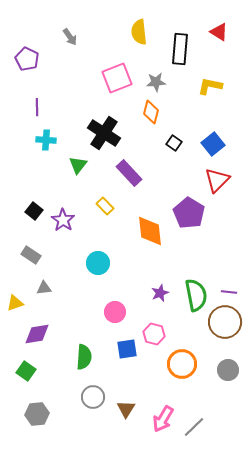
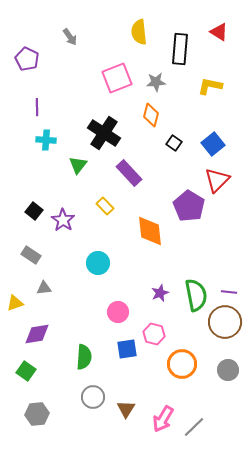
orange diamond at (151, 112): moved 3 px down
purple pentagon at (189, 213): moved 7 px up
pink circle at (115, 312): moved 3 px right
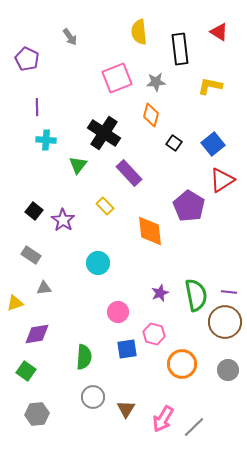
black rectangle at (180, 49): rotated 12 degrees counterclockwise
red triangle at (217, 180): moved 5 px right; rotated 12 degrees clockwise
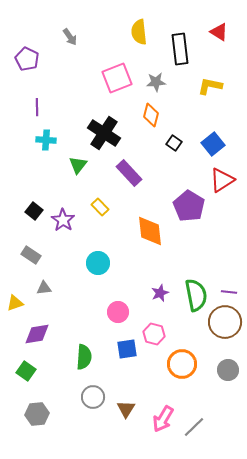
yellow rectangle at (105, 206): moved 5 px left, 1 px down
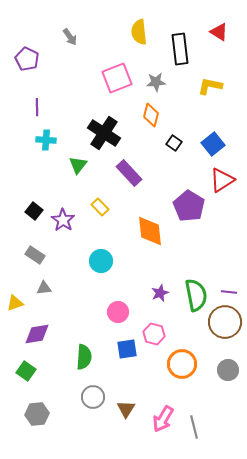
gray rectangle at (31, 255): moved 4 px right
cyan circle at (98, 263): moved 3 px right, 2 px up
gray line at (194, 427): rotated 60 degrees counterclockwise
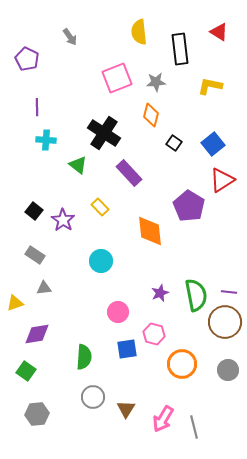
green triangle at (78, 165): rotated 30 degrees counterclockwise
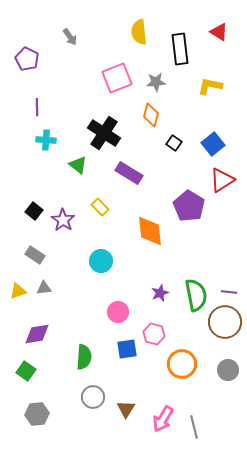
purple rectangle at (129, 173): rotated 16 degrees counterclockwise
yellow triangle at (15, 303): moved 3 px right, 12 px up
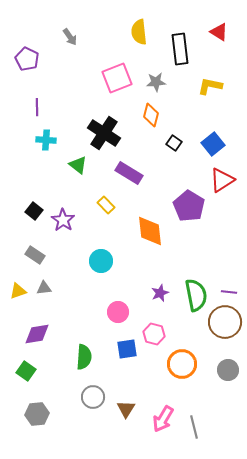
yellow rectangle at (100, 207): moved 6 px right, 2 px up
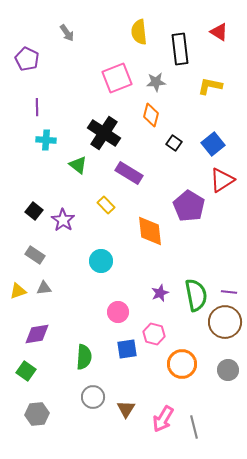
gray arrow at (70, 37): moved 3 px left, 4 px up
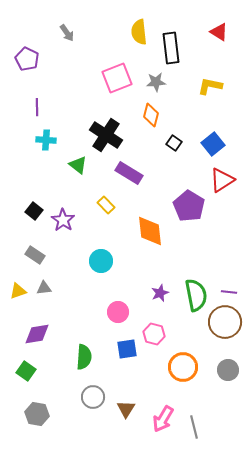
black rectangle at (180, 49): moved 9 px left, 1 px up
black cross at (104, 133): moved 2 px right, 2 px down
orange circle at (182, 364): moved 1 px right, 3 px down
gray hexagon at (37, 414): rotated 15 degrees clockwise
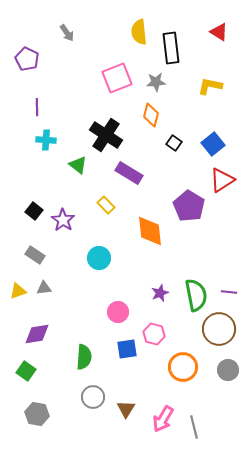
cyan circle at (101, 261): moved 2 px left, 3 px up
brown circle at (225, 322): moved 6 px left, 7 px down
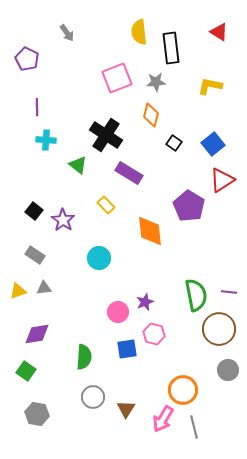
purple star at (160, 293): moved 15 px left, 9 px down
orange circle at (183, 367): moved 23 px down
